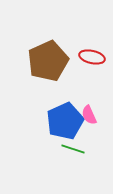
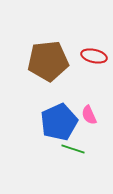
red ellipse: moved 2 px right, 1 px up
brown pentagon: rotated 18 degrees clockwise
blue pentagon: moved 6 px left, 1 px down
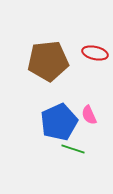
red ellipse: moved 1 px right, 3 px up
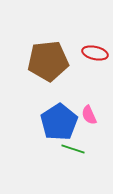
blue pentagon: rotated 9 degrees counterclockwise
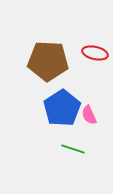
brown pentagon: rotated 9 degrees clockwise
blue pentagon: moved 3 px right, 14 px up
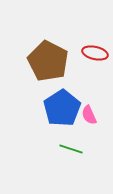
brown pentagon: rotated 24 degrees clockwise
green line: moved 2 px left
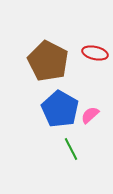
blue pentagon: moved 2 px left, 1 px down; rotated 9 degrees counterclockwise
pink semicircle: moved 1 px right; rotated 72 degrees clockwise
green line: rotated 45 degrees clockwise
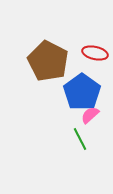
blue pentagon: moved 22 px right, 17 px up; rotated 6 degrees clockwise
green line: moved 9 px right, 10 px up
